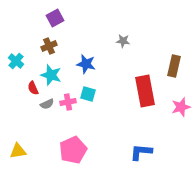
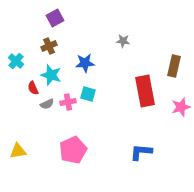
blue star: moved 1 px left, 1 px up; rotated 18 degrees counterclockwise
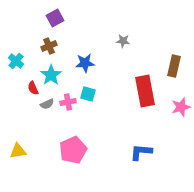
cyan star: rotated 20 degrees clockwise
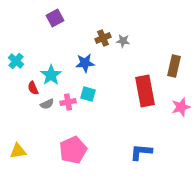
brown cross: moved 54 px right, 8 px up
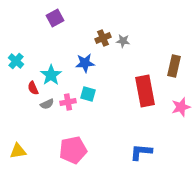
pink pentagon: rotated 12 degrees clockwise
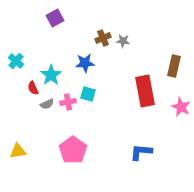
pink star: rotated 30 degrees counterclockwise
pink pentagon: rotated 24 degrees counterclockwise
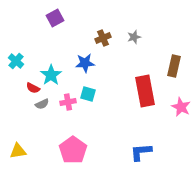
gray star: moved 11 px right, 4 px up; rotated 24 degrees counterclockwise
red semicircle: rotated 40 degrees counterclockwise
gray semicircle: moved 5 px left
blue L-shape: rotated 10 degrees counterclockwise
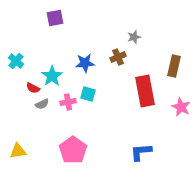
purple square: rotated 18 degrees clockwise
brown cross: moved 15 px right, 19 px down
cyan star: moved 1 px right, 1 px down
